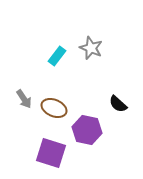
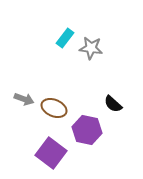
gray star: rotated 15 degrees counterclockwise
cyan rectangle: moved 8 px right, 18 px up
gray arrow: rotated 36 degrees counterclockwise
black semicircle: moved 5 px left
purple square: rotated 20 degrees clockwise
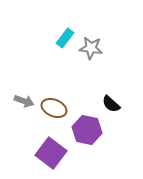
gray arrow: moved 2 px down
black semicircle: moved 2 px left
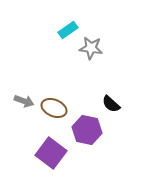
cyan rectangle: moved 3 px right, 8 px up; rotated 18 degrees clockwise
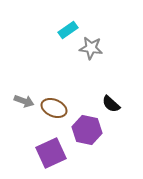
purple square: rotated 28 degrees clockwise
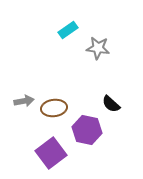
gray star: moved 7 px right
gray arrow: rotated 30 degrees counterclockwise
brown ellipse: rotated 30 degrees counterclockwise
purple square: rotated 12 degrees counterclockwise
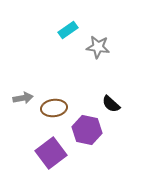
gray star: moved 1 px up
gray arrow: moved 1 px left, 3 px up
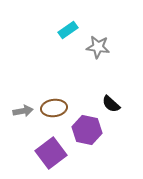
gray arrow: moved 13 px down
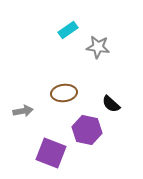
brown ellipse: moved 10 px right, 15 px up
purple square: rotated 32 degrees counterclockwise
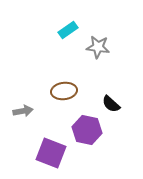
brown ellipse: moved 2 px up
